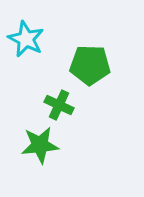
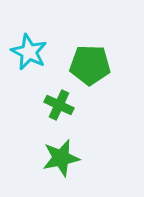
cyan star: moved 3 px right, 13 px down
green star: moved 21 px right, 13 px down; rotated 6 degrees counterclockwise
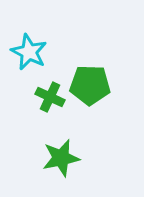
green pentagon: moved 20 px down
green cross: moved 9 px left, 8 px up
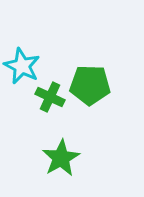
cyan star: moved 7 px left, 14 px down
green star: rotated 18 degrees counterclockwise
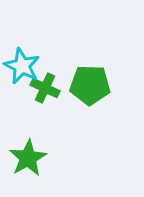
green cross: moved 5 px left, 9 px up
green star: moved 33 px left
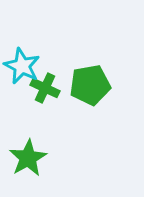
green pentagon: rotated 12 degrees counterclockwise
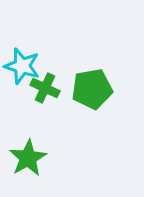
cyan star: rotated 9 degrees counterclockwise
green pentagon: moved 2 px right, 4 px down
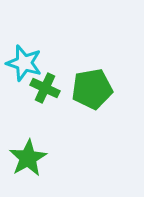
cyan star: moved 2 px right, 3 px up
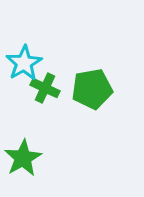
cyan star: rotated 24 degrees clockwise
green star: moved 5 px left
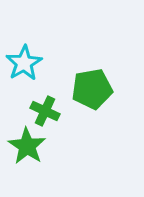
green cross: moved 23 px down
green star: moved 4 px right, 12 px up; rotated 9 degrees counterclockwise
